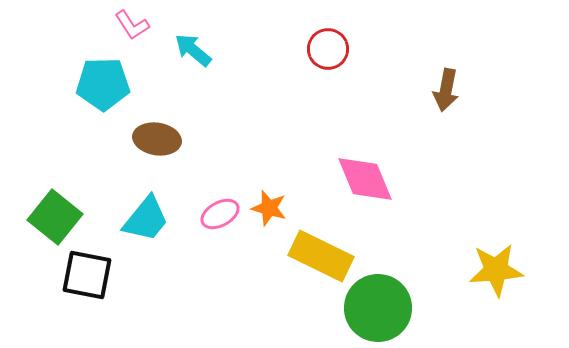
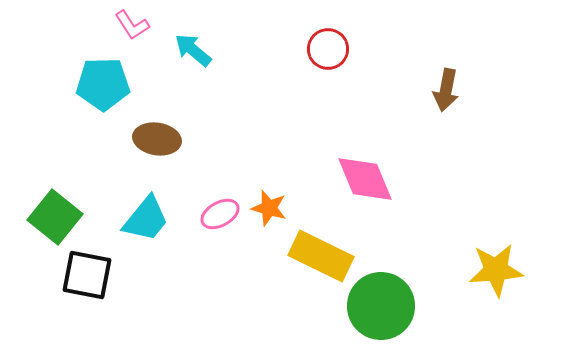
green circle: moved 3 px right, 2 px up
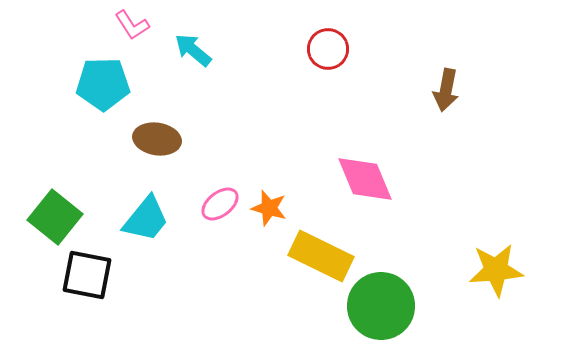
pink ellipse: moved 10 px up; rotated 9 degrees counterclockwise
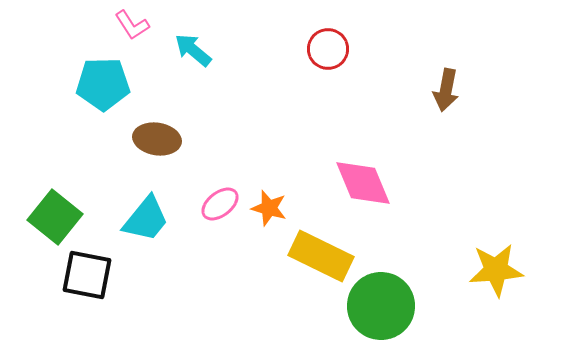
pink diamond: moved 2 px left, 4 px down
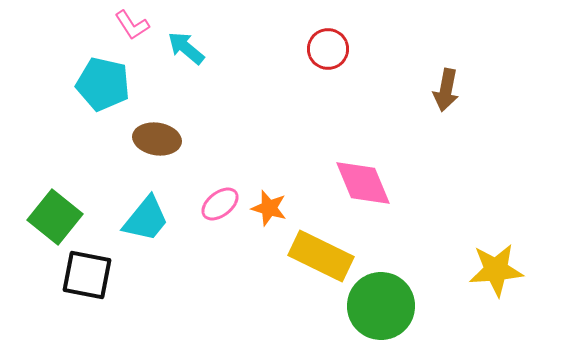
cyan arrow: moved 7 px left, 2 px up
cyan pentagon: rotated 14 degrees clockwise
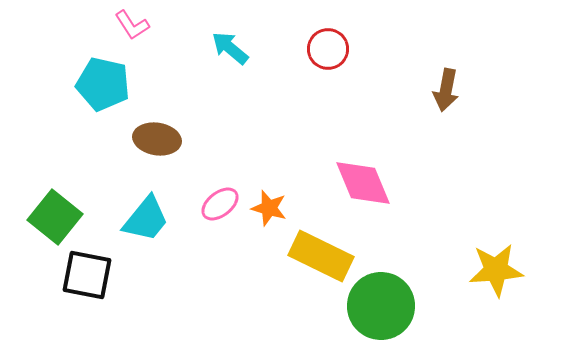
cyan arrow: moved 44 px right
